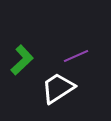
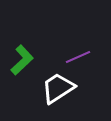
purple line: moved 2 px right, 1 px down
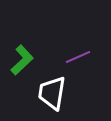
white trapezoid: moved 6 px left, 5 px down; rotated 48 degrees counterclockwise
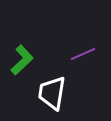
purple line: moved 5 px right, 3 px up
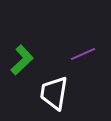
white trapezoid: moved 2 px right
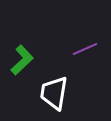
purple line: moved 2 px right, 5 px up
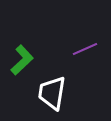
white trapezoid: moved 2 px left
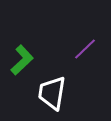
purple line: rotated 20 degrees counterclockwise
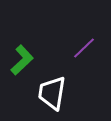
purple line: moved 1 px left, 1 px up
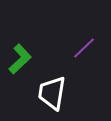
green L-shape: moved 2 px left, 1 px up
